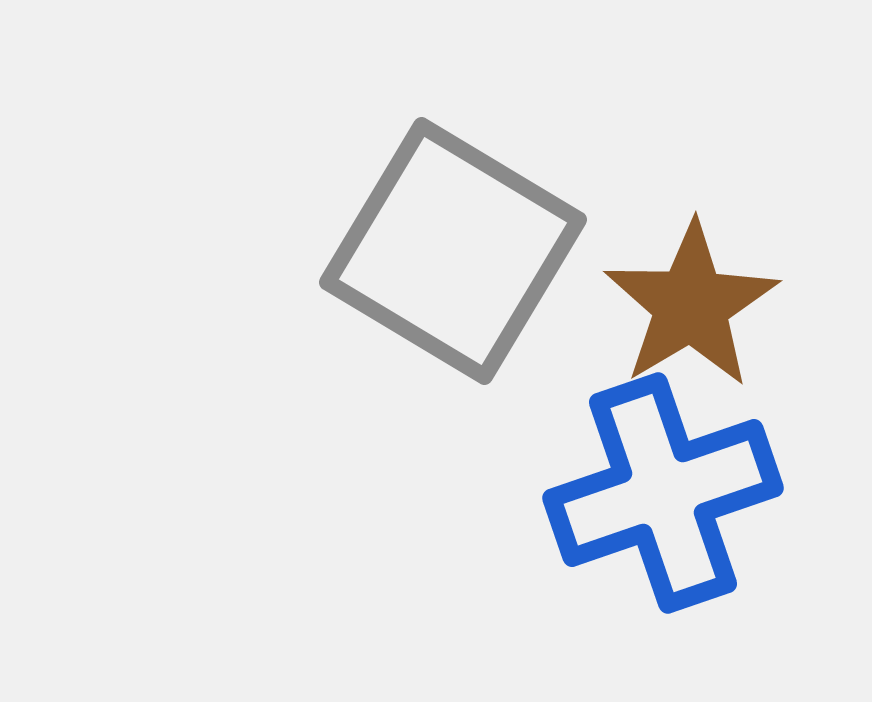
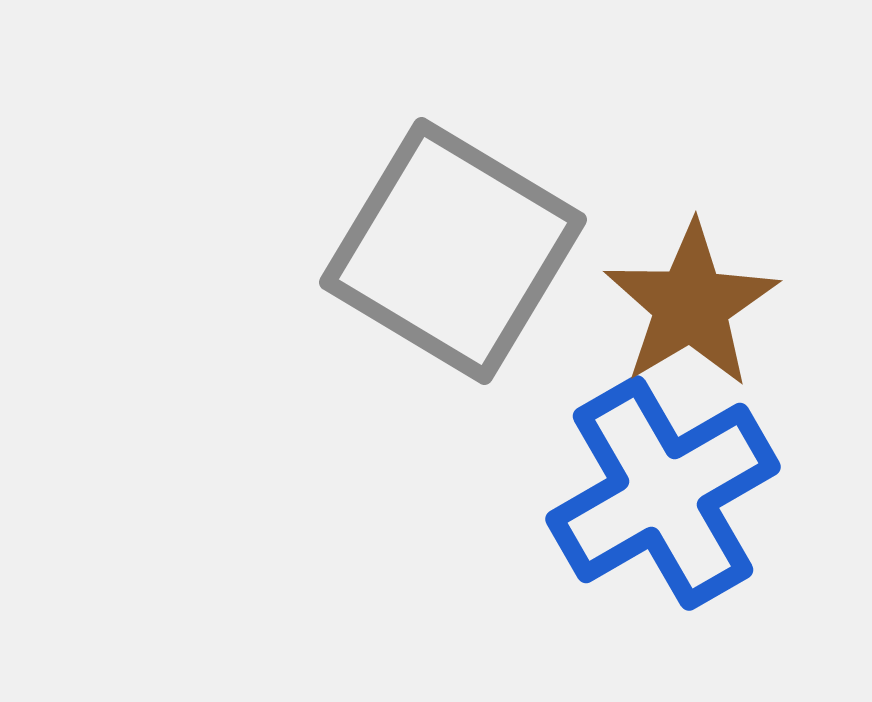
blue cross: rotated 11 degrees counterclockwise
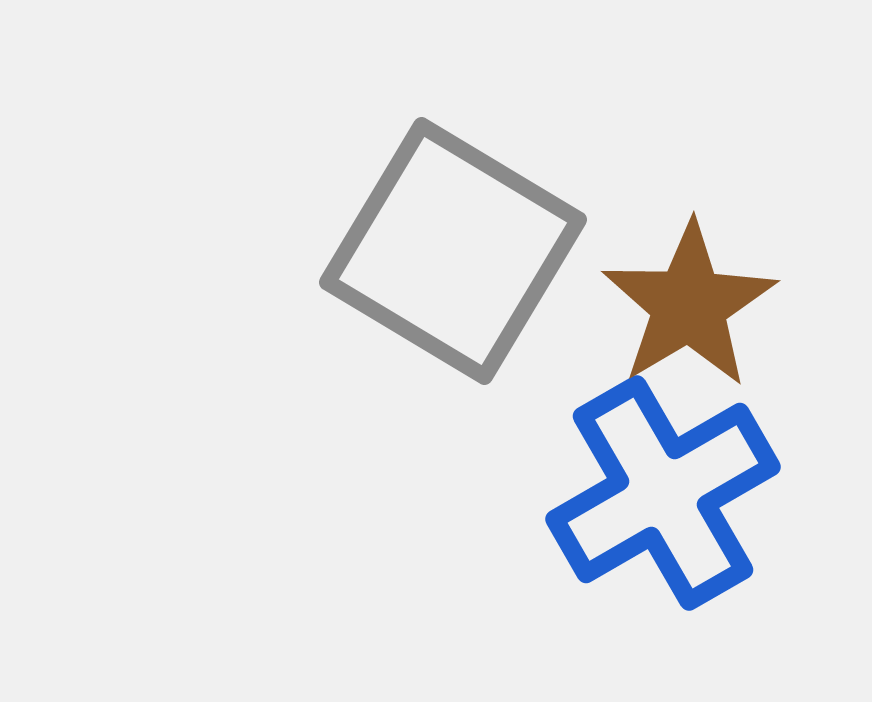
brown star: moved 2 px left
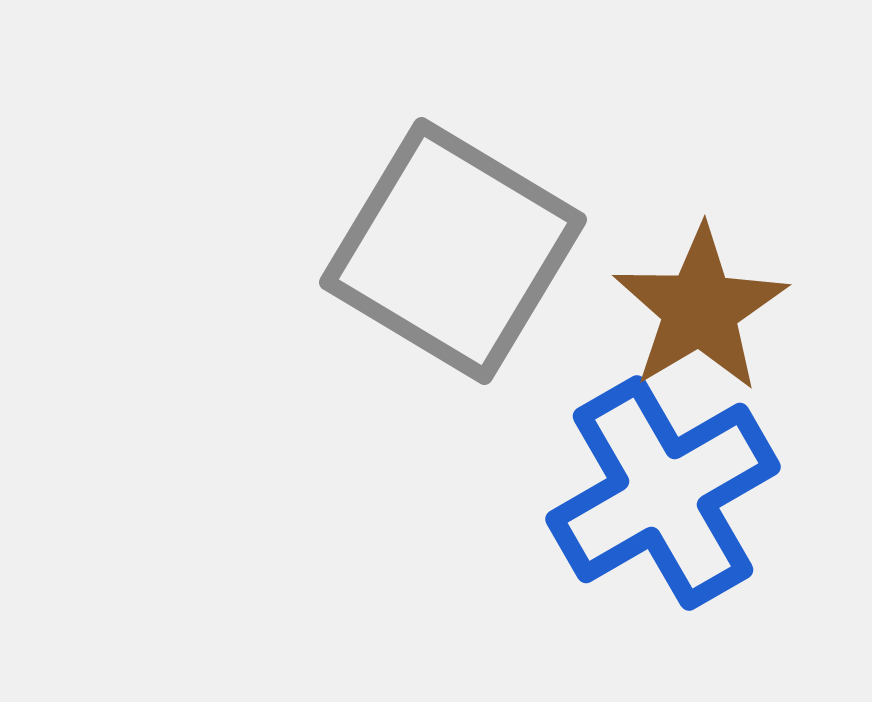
brown star: moved 11 px right, 4 px down
